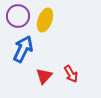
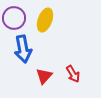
purple circle: moved 4 px left, 2 px down
blue arrow: rotated 144 degrees clockwise
red arrow: moved 2 px right
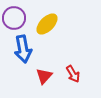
yellow ellipse: moved 2 px right, 4 px down; rotated 25 degrees clockwise
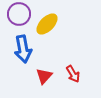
purple circle: moved 5 px right, 4 px up
